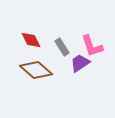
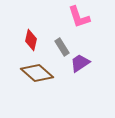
red diamond: rotated 40 degrees clockwise
pink L-shape: moved 13 px left, 29 px up
brown diamond: moved 1 px right, 3 px down
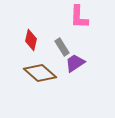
pink L-shape: rotated 20 degrees clockwise
purple trapezoid: moved 5 px left
brown diamond: moved 3 px right
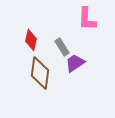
pink L-shape: moved 8 px right, 2 px down
brown diamond: rotated 56 degrees clockwise
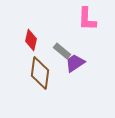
gray rectangle: moved 4 px down; rotated 18 degrees counterclockwise
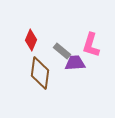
pink L-shape: moved 4 px right, 26 px down; rotated 15 degrees clockwise
red diamond: rotated 10 degrees clockwise
purple trapezoid: rotated 30 degrees clockwise
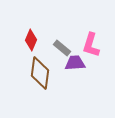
gray rectangle: moved 3 px up
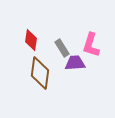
red diamond: rotated 15 degrees counterclockwise
gray rectangle: rotated 18 degrees clockwise
